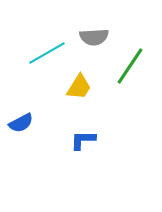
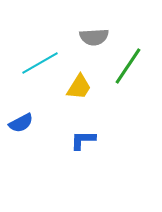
cyan line: moved 7 px left, 10 px down
green line: moved 2 px left
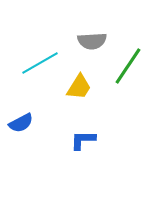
gray semicircle: moved 2 px left, 4 px down
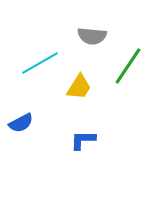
gray semicircle: moved 5 px up; rotated 8 degrees clockwise
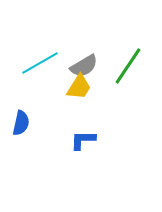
gray semicircle: moved 8 px left, 30 px down; rotated 36 degrees counterclockwise
blue semicircle: rotated 50 degrees counterclockwise
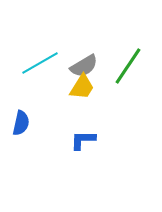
yellow trapezoid: moved 3 px right
